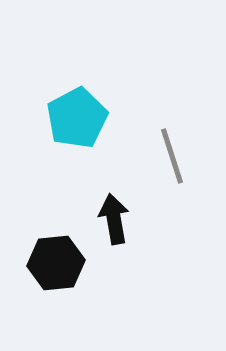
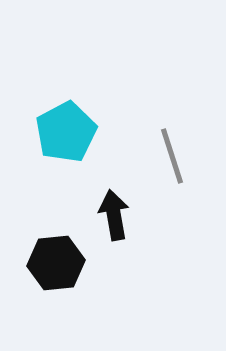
cyan pentagon: moved 11 px left, 14 px down
black arrow: moved 4 px up
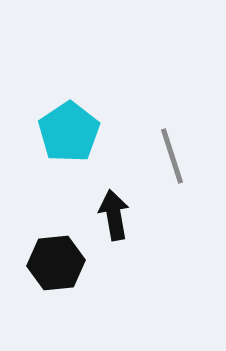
cyan pentagon: moved 3 px right; rotated 6 degrees counterclockwise
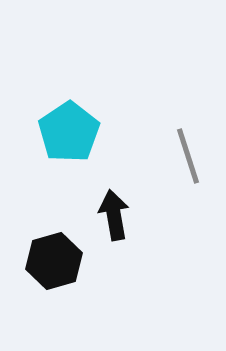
gray line: moved 16 px right
black hexagon: moved 2 px left, 2 px up; rotated 10 degrees counterclockwise
